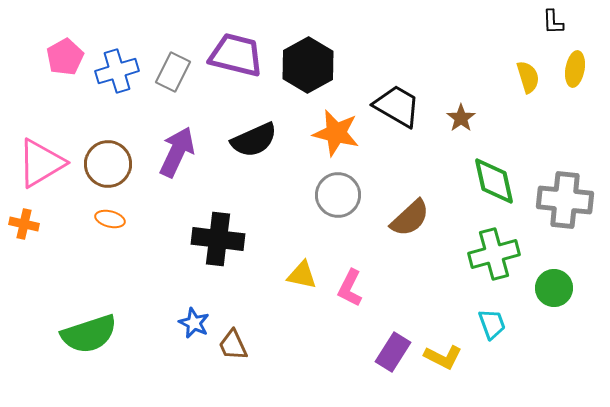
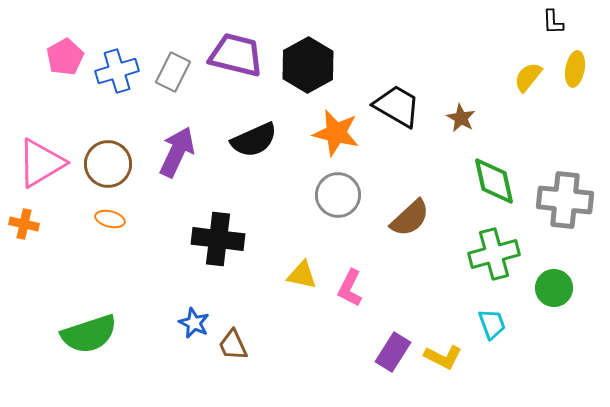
yellow semicircle: rotated 124 degrees counterclockwise
brown star: rotated 8 degrees counterclockwise
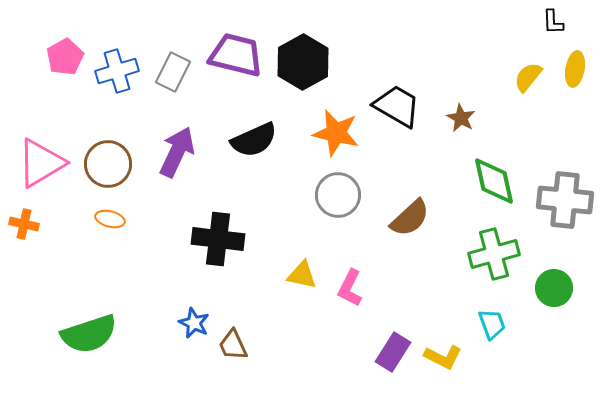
black hexagon: moved 5 px left, 3 px up
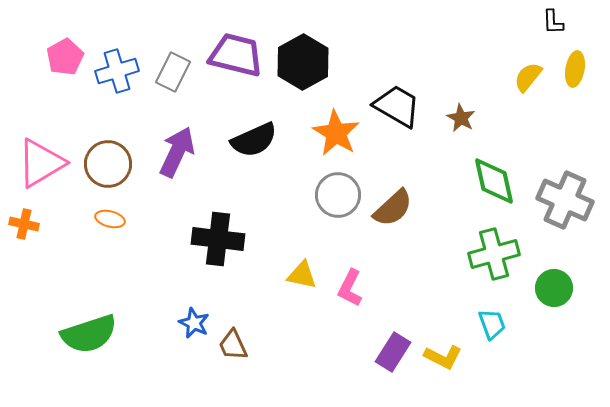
orange star: rotated 18 degrees clockwise
gray cross: rotated 18 degrees clockwise
brown semicircle: moved 17 px left, 10 px up
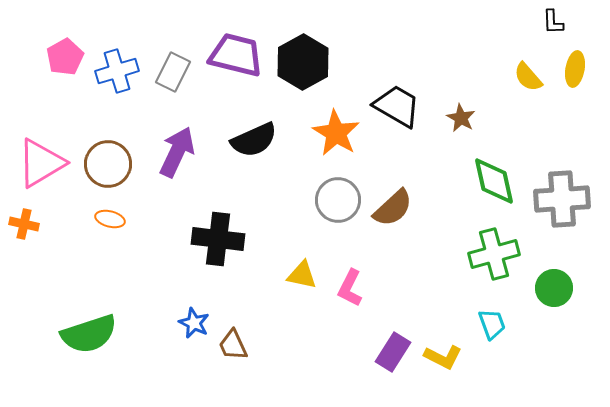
yellow semicircle: rotated 80 degrees counterclockwise
gray circle: moved 5 px down
gray cross: moved 3 px left, 1 px up; rotated 28 degrees counterclockwise
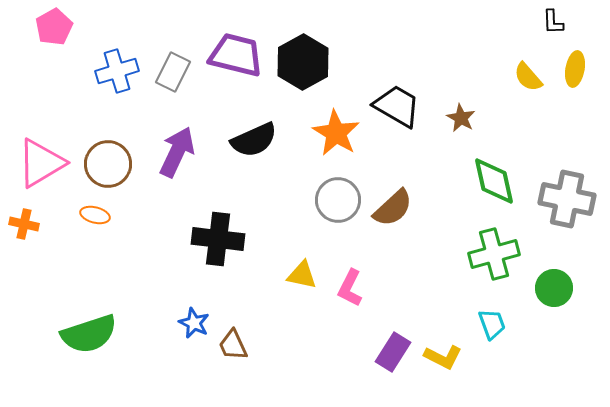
pink pentagon: moved 11 px left, 30 px up
gray cross: moved 5 px right; rotated 16 degrees clockwise
orange ellipse: moved 15 px left, 4 px up
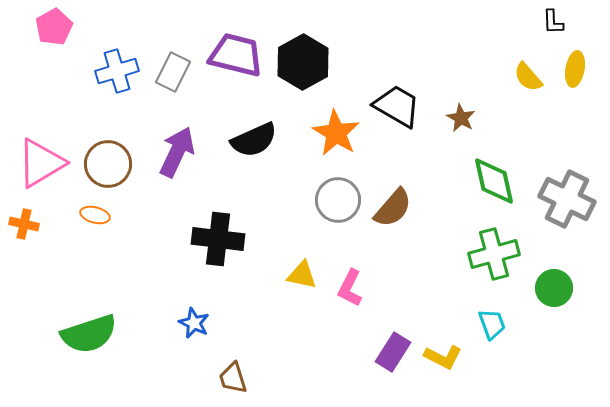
gray cross: rotated 14 degrees clockwise
brown semicircle: rotated 6 degrees counterclockwise
brown trapezoid: moved 33 px down; rotated 8 degrees clockwise
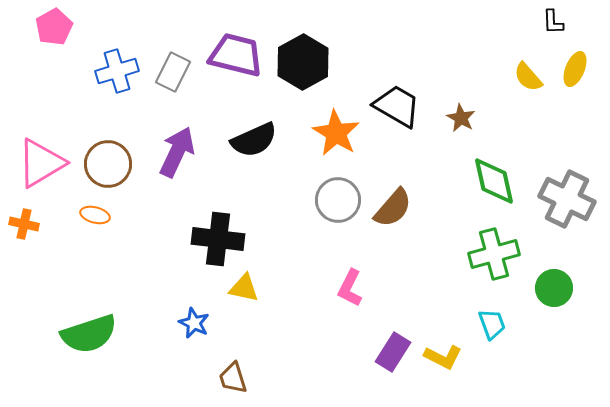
yellow ellipse: rotated 12 degrees clockwise
yellow triangle: moved 58 px left, 13 px down
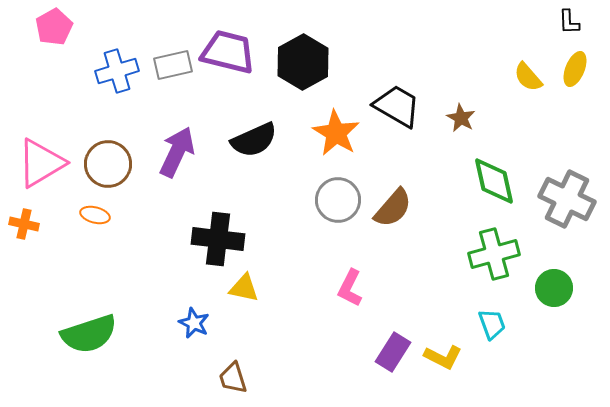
black L-shape: moved 16 px right
purple trapezoid: moved 8 px left, 3 px up
gray rectangle: moved 7 px up; rotated 51 degrees clockwise
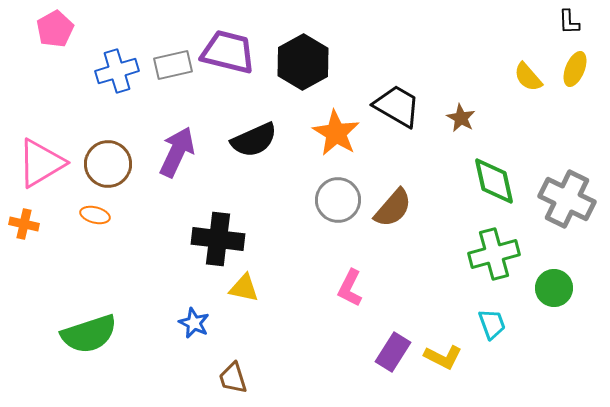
pink pentagon: moved 1 px right, 2 px down
